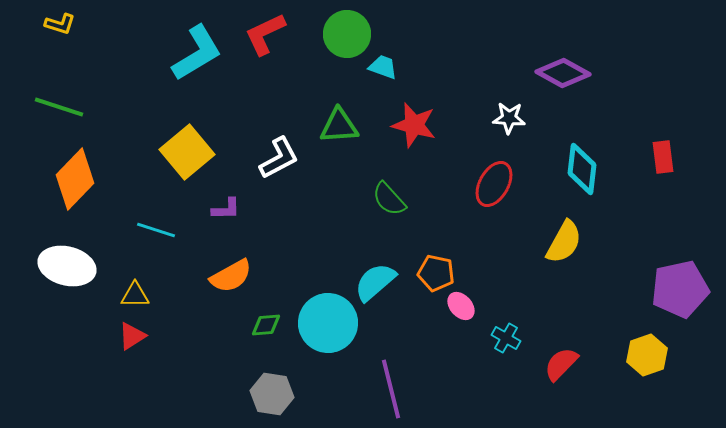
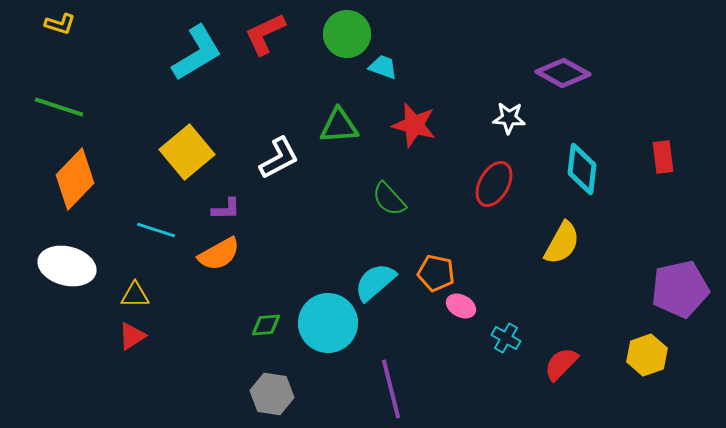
yellow semicircle: moved 2 px left, 1 px down
orange semicircle: moved 12 px left, 22 px up
pink ellipse: rotated 20 degrees counterclockwise
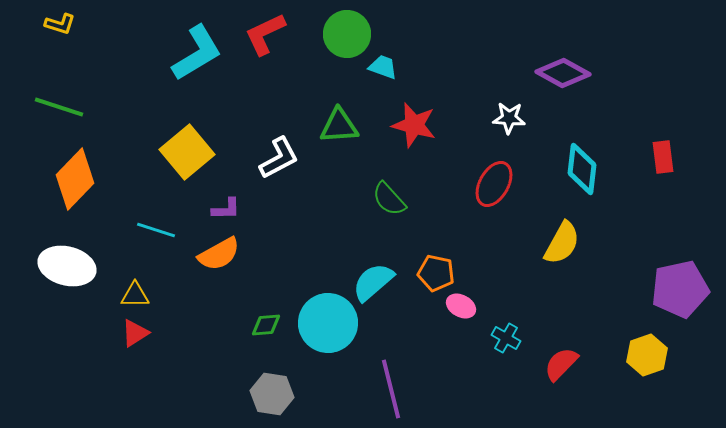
cyan semicircle: moved 2 px left
red triangle: moved 3 px right, 3 px up
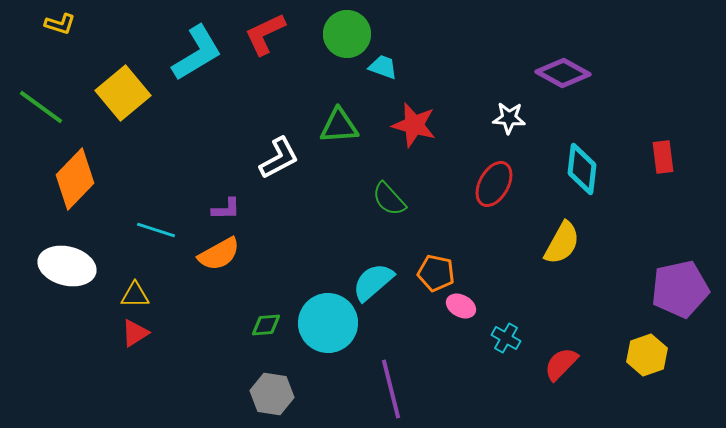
green line: moved 18 px left; rotated 18 degrees clockwise
yellow square: moved 64 px left, 59 px up
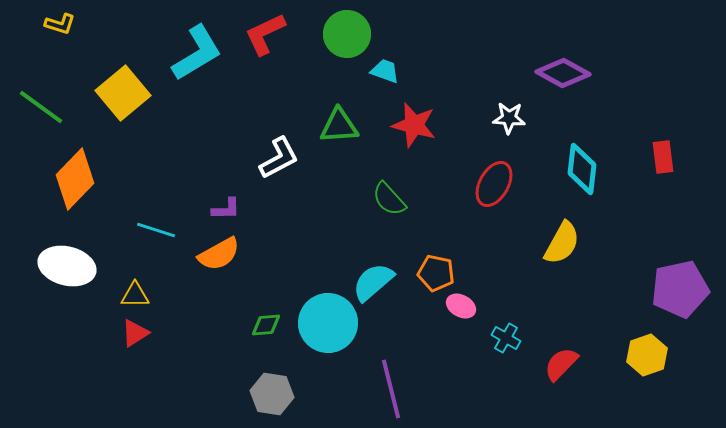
cyan trapezoid: moved 2 px right, 4 px down
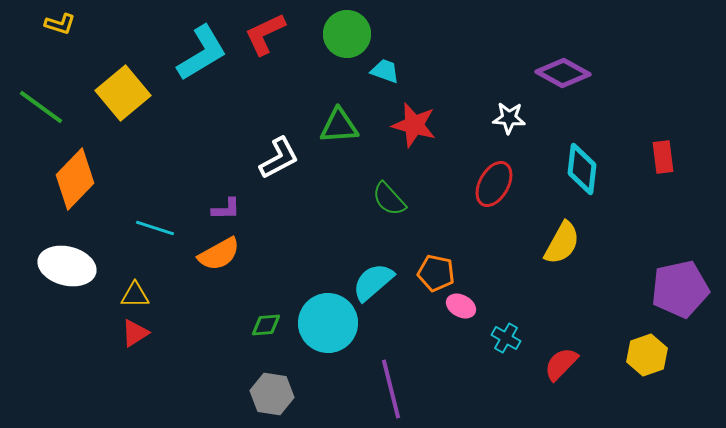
cyan L-shape: moved 5 px right
cyan line: moved 1 px left, 2 px up
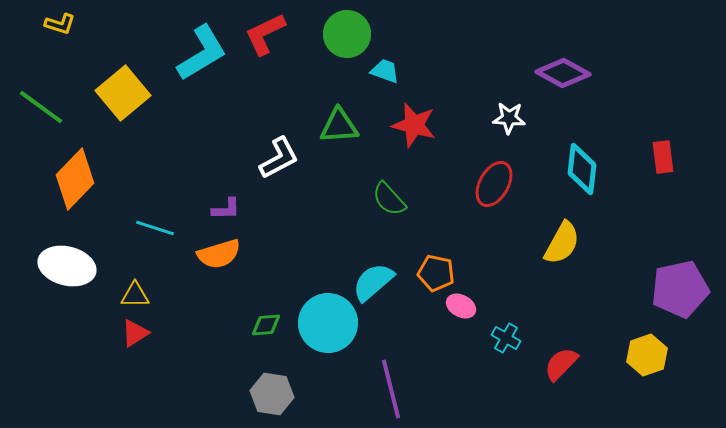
orange semicircle: rotated 12 degrees clockwise
